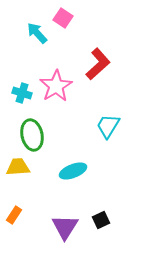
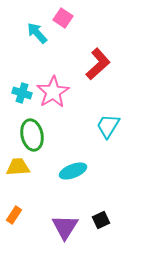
pink star: moved 3 px left, 6 px down
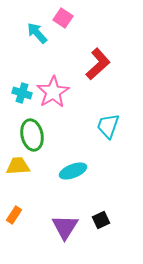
cyan trapezoid: rotated 12 degrees counterclockwise
yellow trapezoid: moved 1 px up
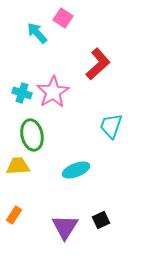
cyan trapezoid: moved 3 px right
cyan ellipse: moved 3 px right, 1 px up
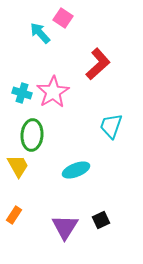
cyan arrow: moved 3 px right
green ellipse: rotated 16 degrees clockwise
yellow trapezoid: rotated 65 degrees clockwise
